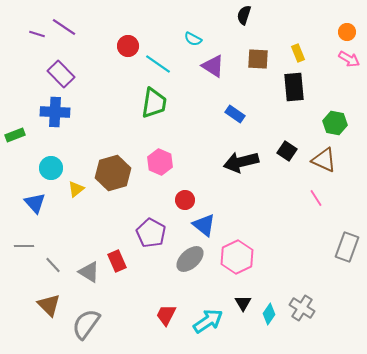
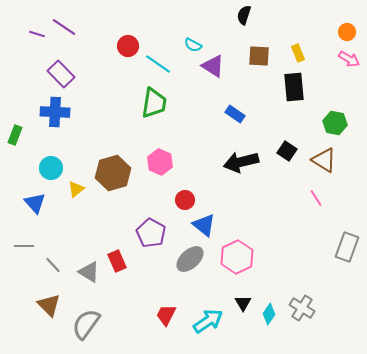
cyan semicircle at (193, 39): moved 6 px down
brown square at (258, 59): moved 1 px right, 3 px up
green rectangle at (15, 135): rotated 48 degrees counterclockwise
brown triangle at (324, 160): rotated 8 degrees clockwise
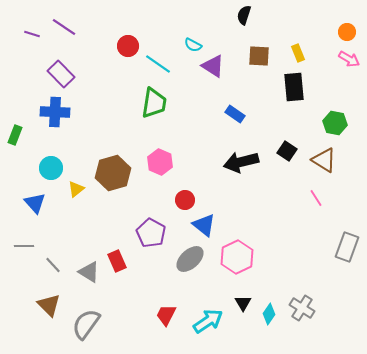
purple line at (37, 34): moved 5 px left
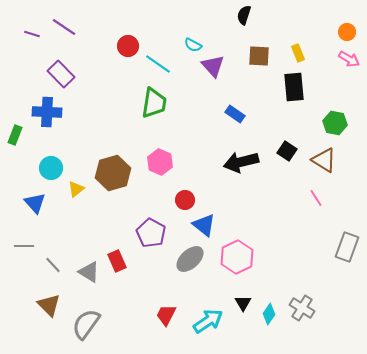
purple triangle at (213, 66): rotated 15 degrees clockwise
blue cross at (55, 112): moved 8 px left
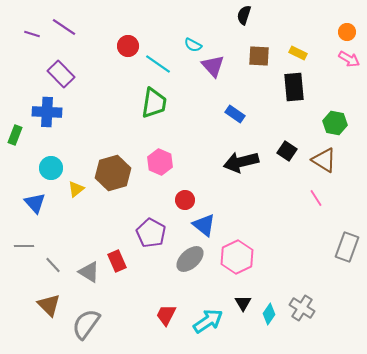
yellow rectangle at (298, 53): rotated 42 degrees counterclockwise
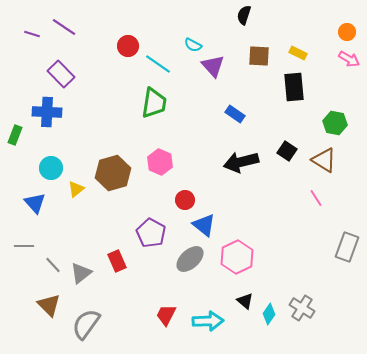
gray triangle at (89, 272): moved 8 px left, 1 px down; rotated 50 degrees clockwise
black triangle at (243, 303): moved 2 px right, 2 px up; rotated 18 degrees counterclockwise
cyan arrow at (208, 321): rotated 32 degrees clockwise
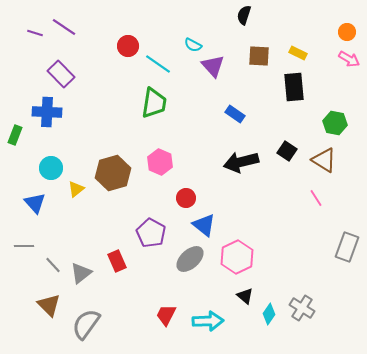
purple line at (32, 34): moved 3 px right, 1 px up
red circle at (185, 200): moved 1 px right, 2 px up
black triangle at (245, 301): moved 5 px up
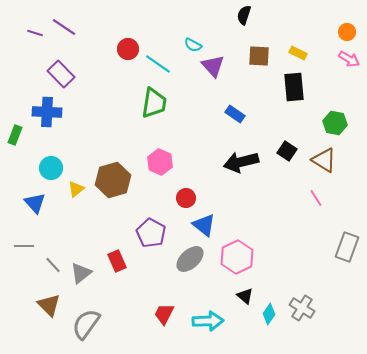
red circle at (128, 46): moved 3 px down
brown hexagon at (113, 173): moved 7 px down
red trapezoid at (166, 315): moved 2 px left, 1 px up
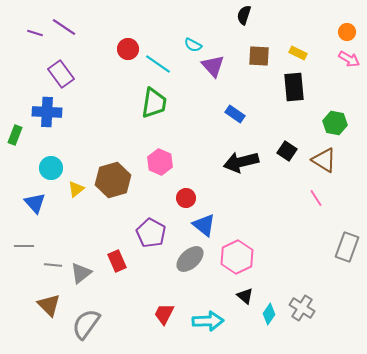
purple rectangle at (61, 74): rotated 8 degrees clockwise
gray line at (53, 265): rotated 42 degrees counterclockwise
